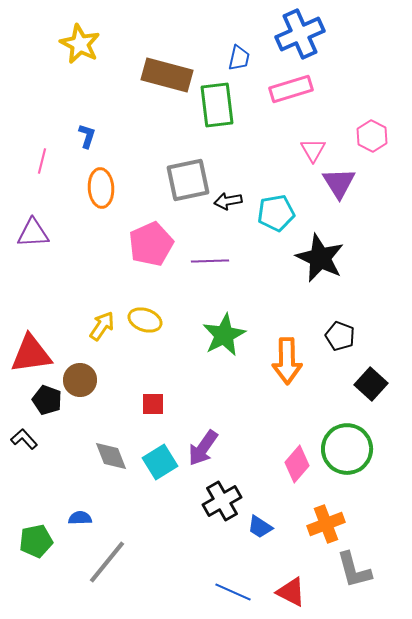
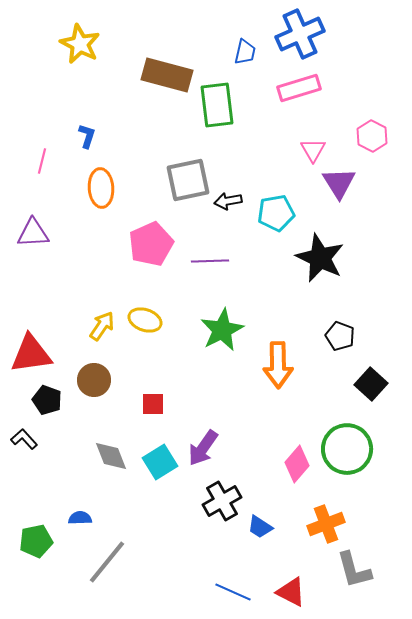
blue trapezoid at (239, 58): moved 6 px right, 6 px up
pink rectangle at (291, 89): moved 8 px right, 1 px up
green star at (224, 335): moved 2 px left, 5 px up
orange arrow at (287, 361): moved 9 px left, 4 px down
brown circle at (80, 380): moved 14 px right
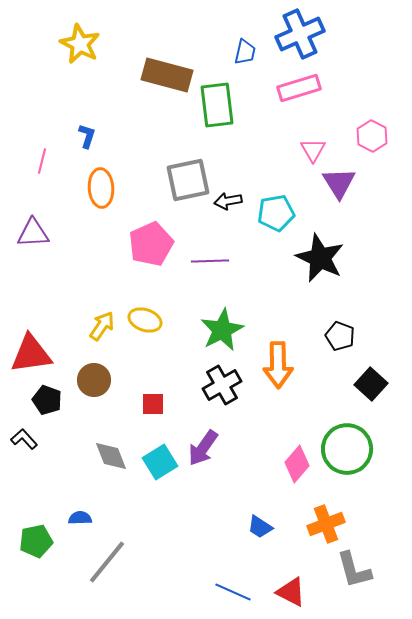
black cross at (222, 501): moved 116 px up
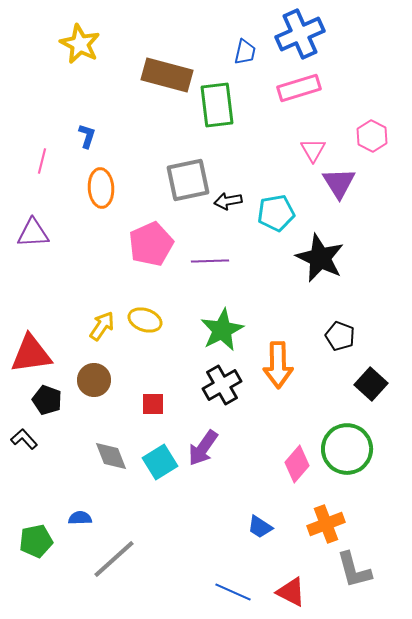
gray line at (107, 562): moved 7 px right, 3 px up; rotated 9 degrees clockwise
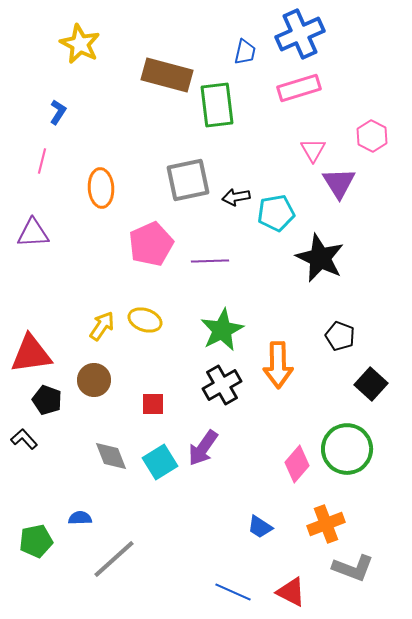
blue L-shape at (87, 136): moved 29 px left, 24 px up; rotated 15 degrees clockwise
black arrow at (228, 201): moved 8 px right, 4 px up
gray L-shape at (354, 570): moved 1 px left, 2 px up; rotated 54 degrees counterclockwise
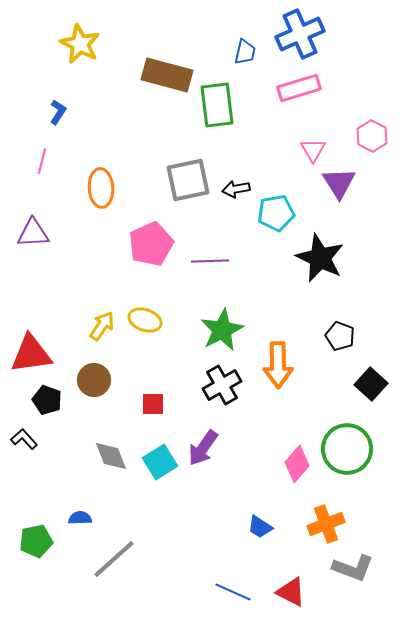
black arrow at (236, 197): moved 8 px up
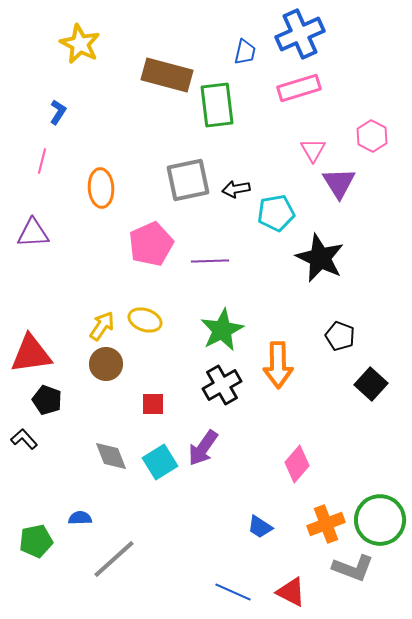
brown circle at (94, 380): moved 12 px right, 16 px up
green circle at (347, 449): moved 33 px right, 71 px down
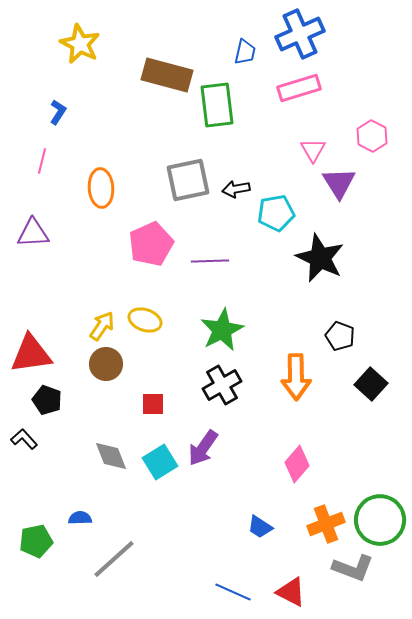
orange arrow at (278, 365): moved 18 px right, 12 px down
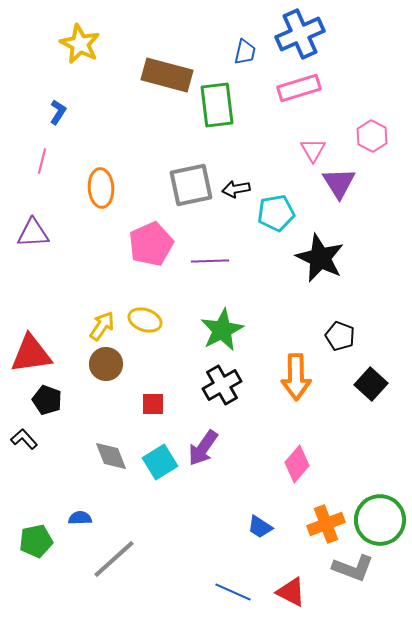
gray square at (188, 180): moved 3 px right, 5 px down
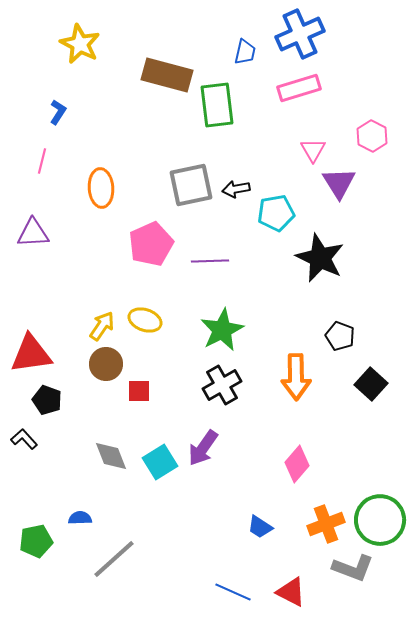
red square at (153, 404): moved 14 px left, 13 px up
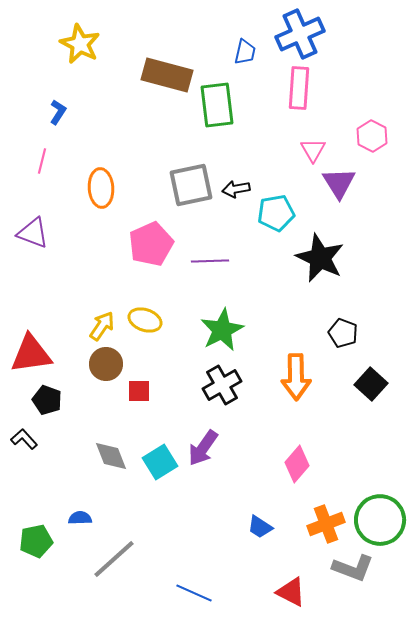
pink rectangle at (299, 88): rotated 69 degrees counterclockwise
purple triangle at (33, 233): rotated 24 degrees clockwise
black pentagon at (340, 336): moved 3 px right, 3 px up
blue line at (233, 592): moved 39 px left, 1 px down
